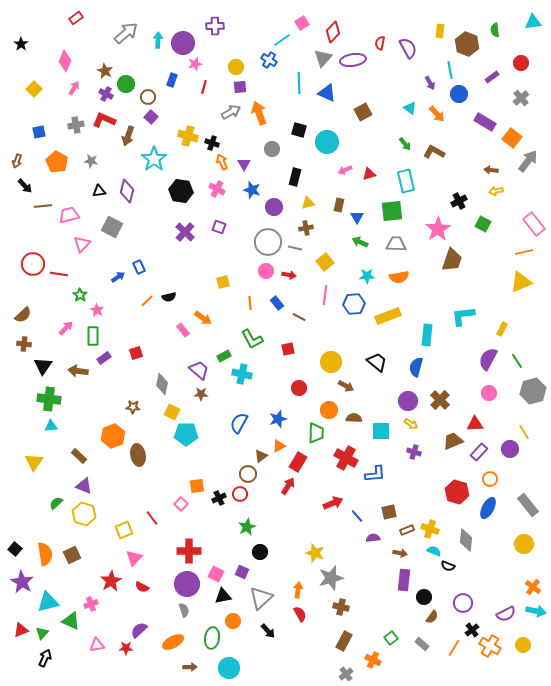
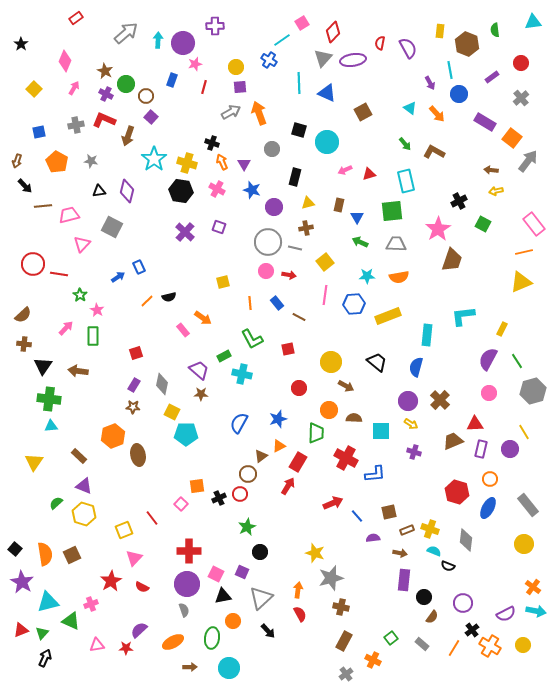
brown circle at (148, 97): moved 2 px left, 1 px up
yellow cross at (188, 136): moved 1 px left, 27 px down
purple rectangle at (104, 358): moved 30 px right, 27 px down; rotated 24 degrees counterclockwise
purple rectangle at (479, 452): moved 2 px right, 3 px up; rotated 30 degrees counterclockwise
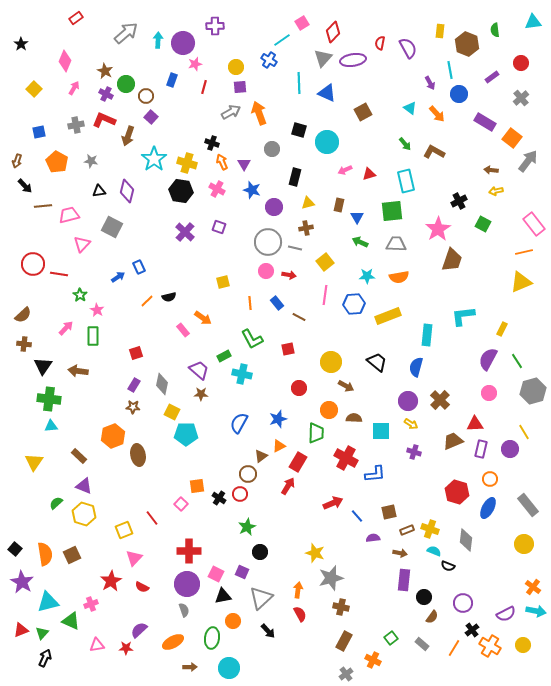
black cross at (219, 498): rotated 32 degrees counterclockwise
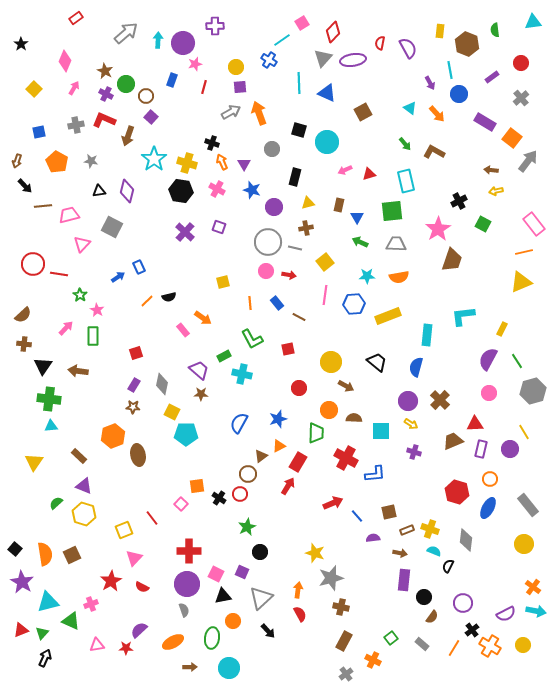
black semicircle at (448, 566): rotated 96 degrees clockwise
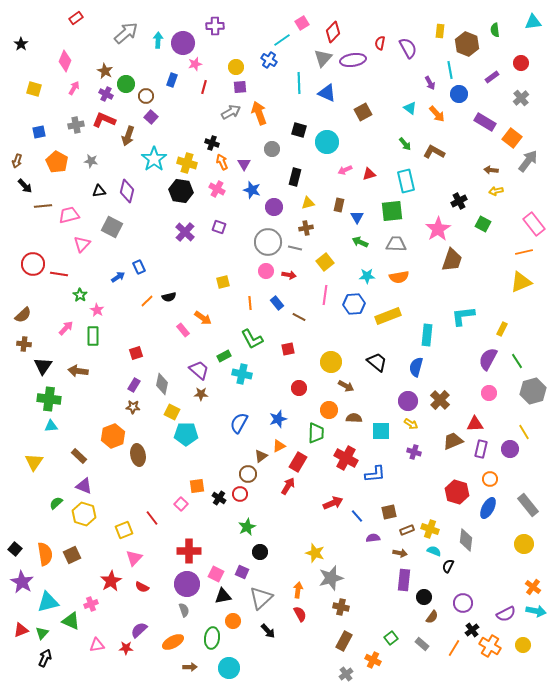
yellow square at (34, 89): rotated 28 degrees counterclockwise
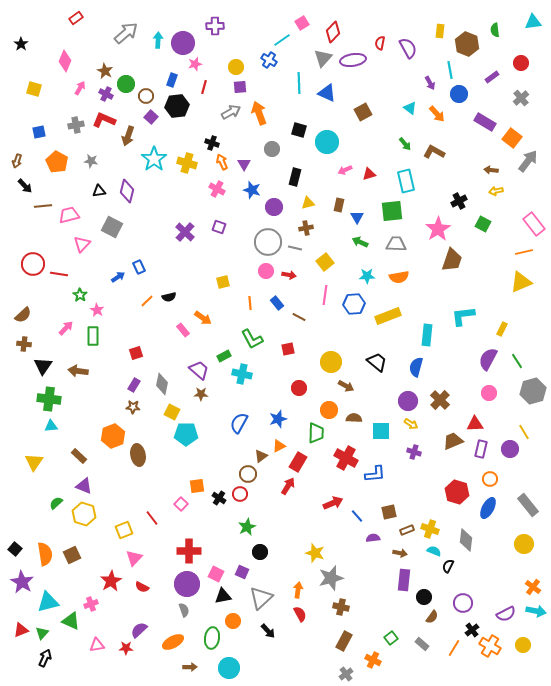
pink arrow at (74, 88): moved 6 px right
black hexagon at (181, 191): moved 4 px left, 85 px up; rotated 15 degrees counterclockwise
